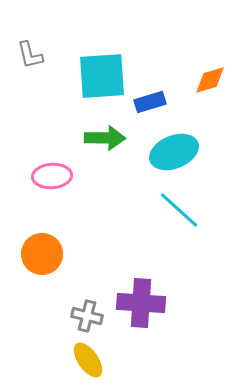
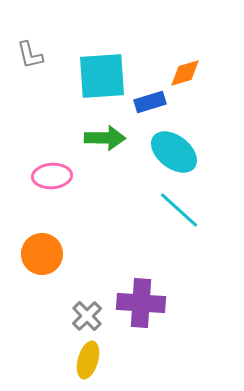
orange diamond: moved 25 px left, 7 px up
cyan ellipse: rotated 60 degrees clockwise
gray cross: rotated 32 degrees clockwise
yellow ellipse: rotated 51 degrees clockwise
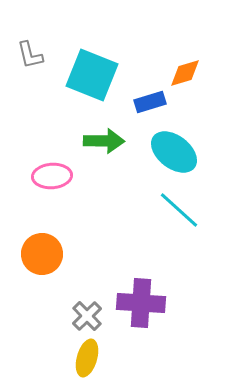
cyan square: moved 10 px left, 1 px up; rotated 26 degrees clockwise
green arrow: moved 1 px left, 3 px down
yellow ellipse: moved 1 px left, 2 px up
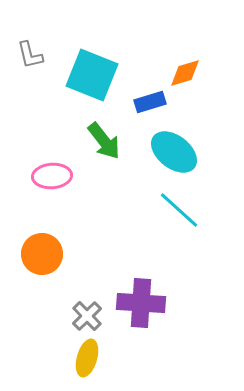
green arrow: rotated 51 degrees clockwise
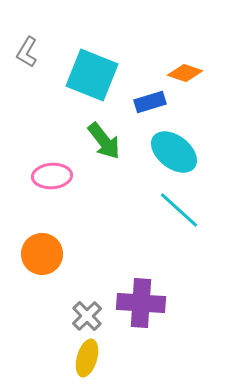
gray L-shape: moved 3 px left, 3 px up; rotated 44 degrees clockwise
orange diamond: rotated 36 degrees clockwise
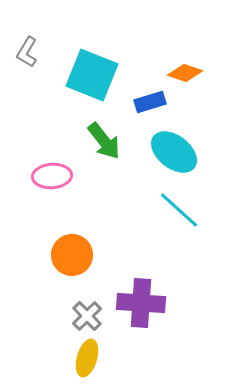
orange circle: moved 30 px right, 1 px down
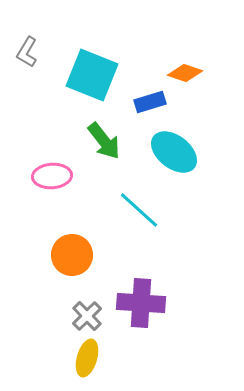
cyan line: moved 40 px left
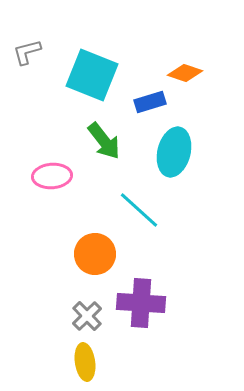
gray L-shape: rotated 44 degrees clockwise
cyan ellipse: rotated 66 degrees clockwise
orange circle: moved 23 px right, 1 px up
yellow ellipse: moved 2 px left, 4 px down; rotated 24 degrees counterclockwise
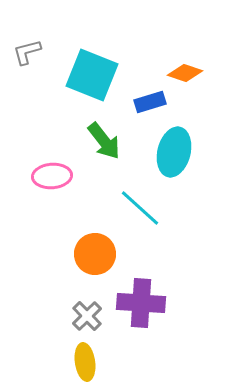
cyan line: moved 1 px right, 2 px up
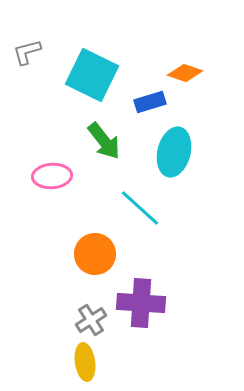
cyan square: rotated 4 degrees clockwise
gray cross: moved 4 px right, 4 px down; rotated 12 degrees clockwise
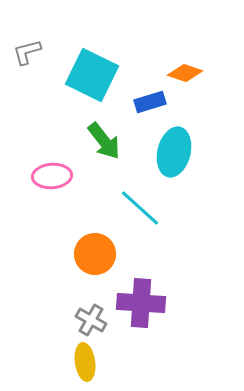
gray cross: rotated 28 degrees counterclockwise
